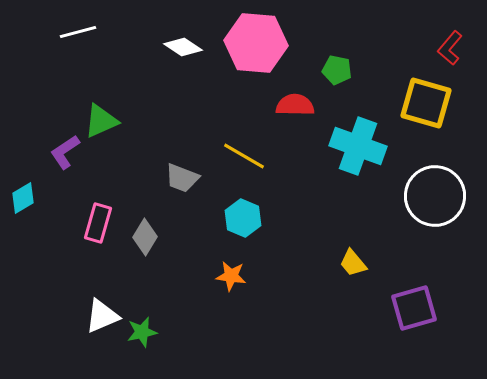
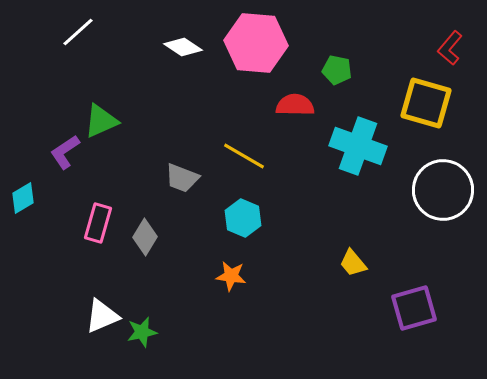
white line: rotated 27 degrees counterclockwise
white circle: moved 8 px right, 6 px up
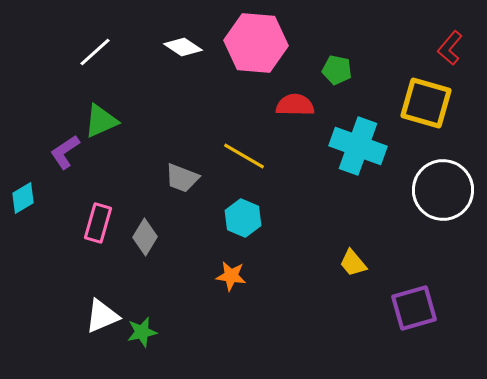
white line: moved 17 px right, 20 px down
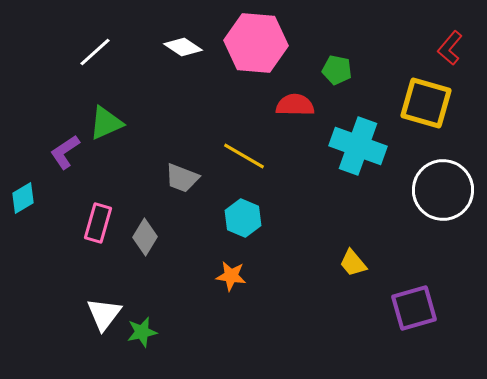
green triangle: moved 5 px right, 2 px down
white triangle: moved 2 px right, 2 px up; rotated 30 degrees counterclockwise
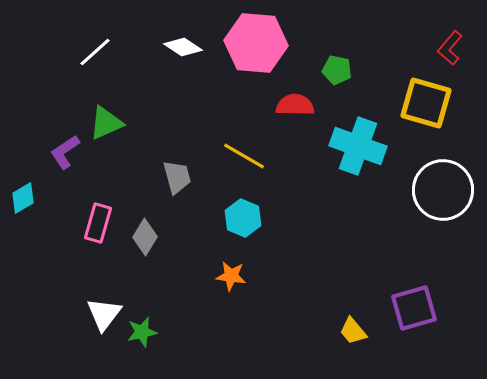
gray trapezoid: moved 5 px left, 1 px up; rotated 126 degrees counterclockwise
yellow trapezoid: moved 68 px down
